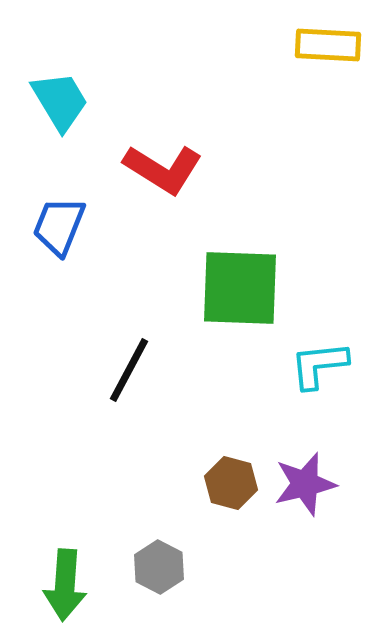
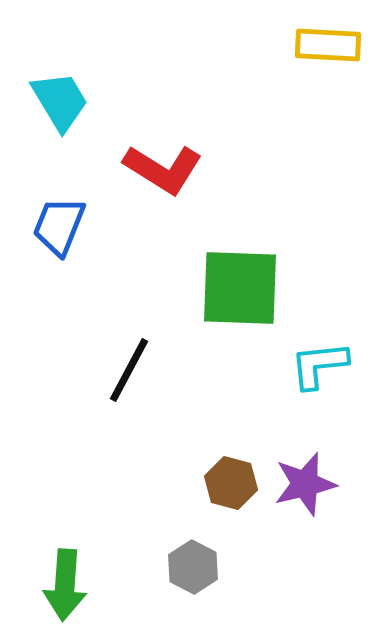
gray hexagon: moved 34 px right
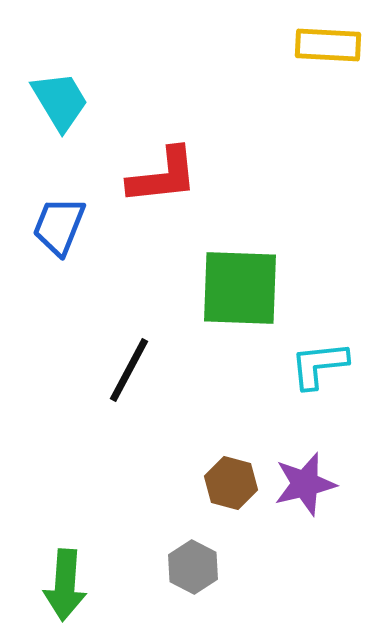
red L-shape: moved 7 px down; rotated 38 degrees counterclockwise
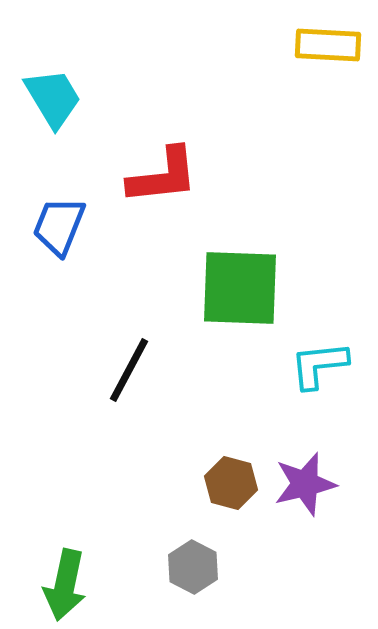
cyan trapezoid: moved 7 px left, 3 px up
green arrow: rotated 8 degrees clockwise
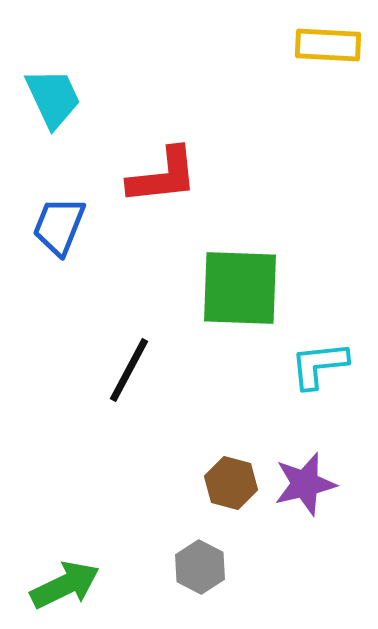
cyan trapezoid: rotated 6 degrees clockwise
gray hexagon: moved 7 px right
green arrow: rotated 128 degrees counterclockwise
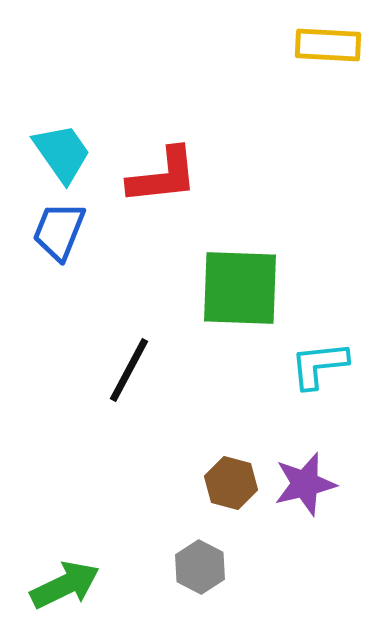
cyan trapezoid: moved 9 px right, 55 px down; rotated 10 degrees counterclockwise
blue trapezoid: moved 5 px down
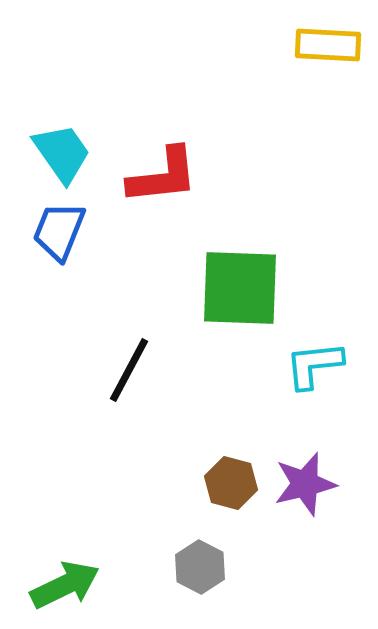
cyan L-shape: moved 5 px left
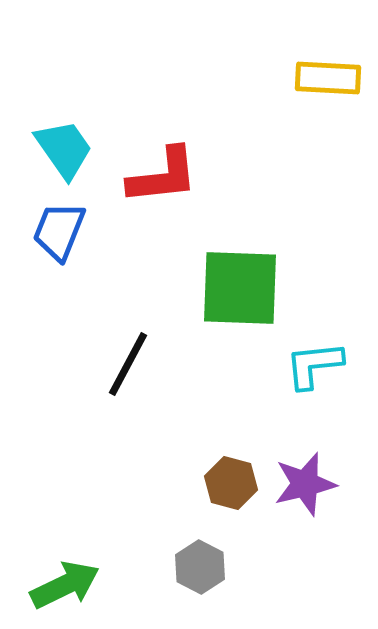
yellow rectangle: moved 33 px down
cyan trapezoid: moved 2 px right, 4 px up
black line: moved 1 px left, 6 px up
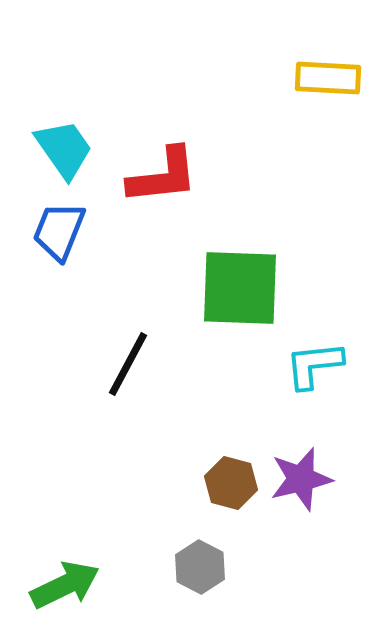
purple star: moved 4 px left, 5 px up
